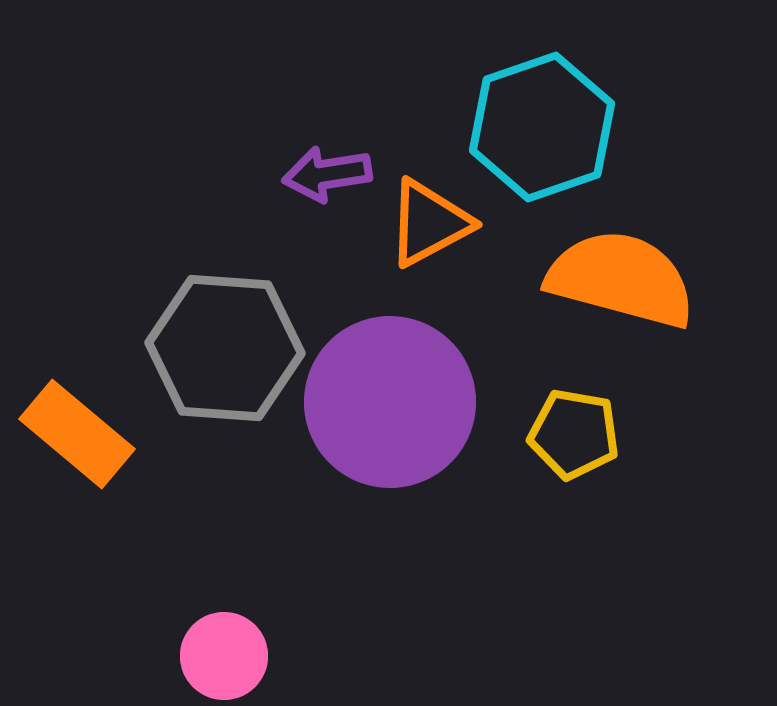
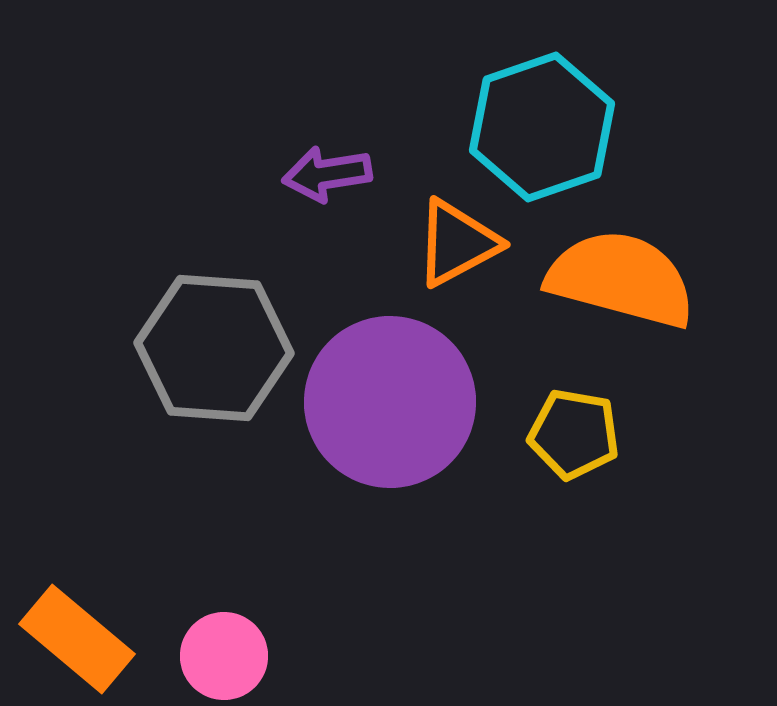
orange triangle: moved 28 px right, 20 px down
gray hexagon: moved 11 px left
orange rectangle: moved 205 px down
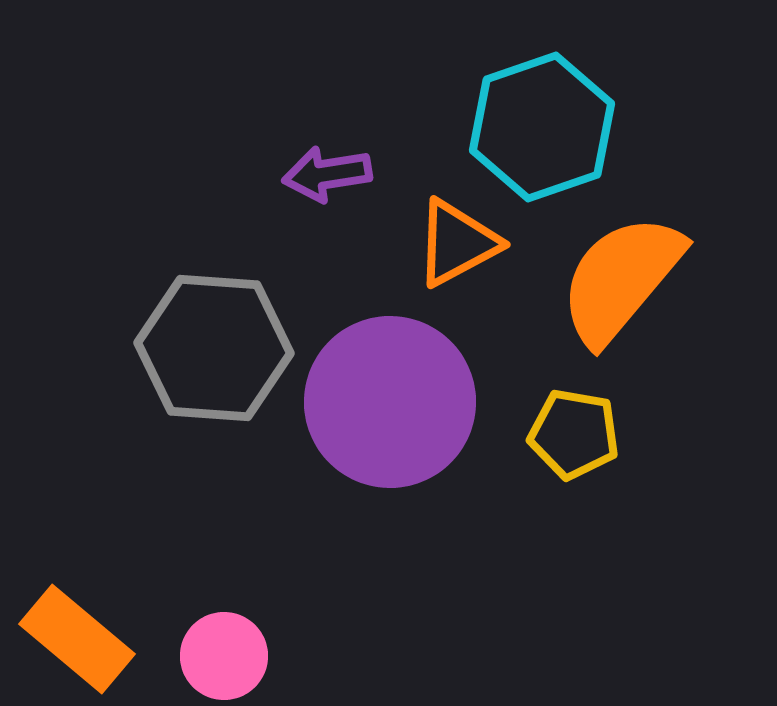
orange semicircle: rotated 65 degrees counterclockwise
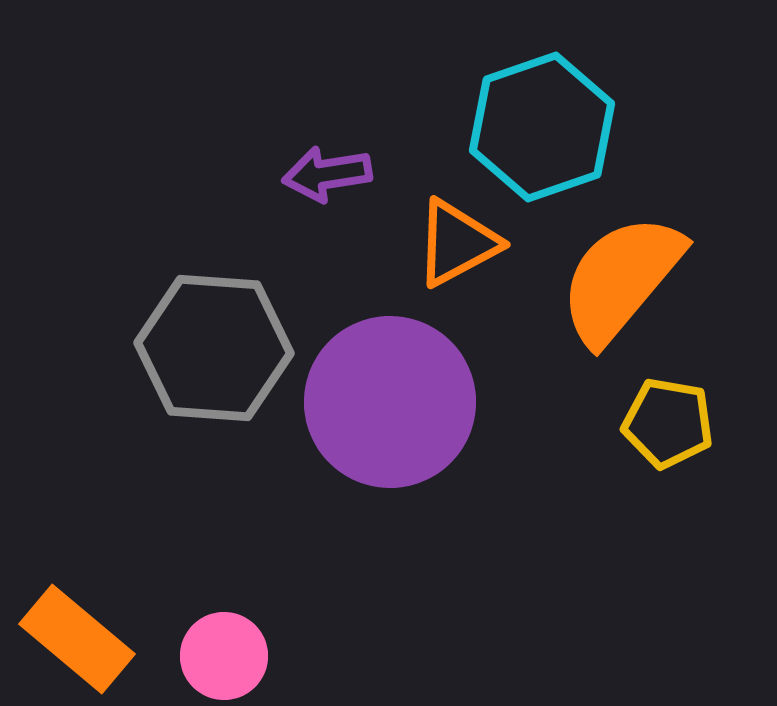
yellow pentagon: moved 94 px right, 11 px up
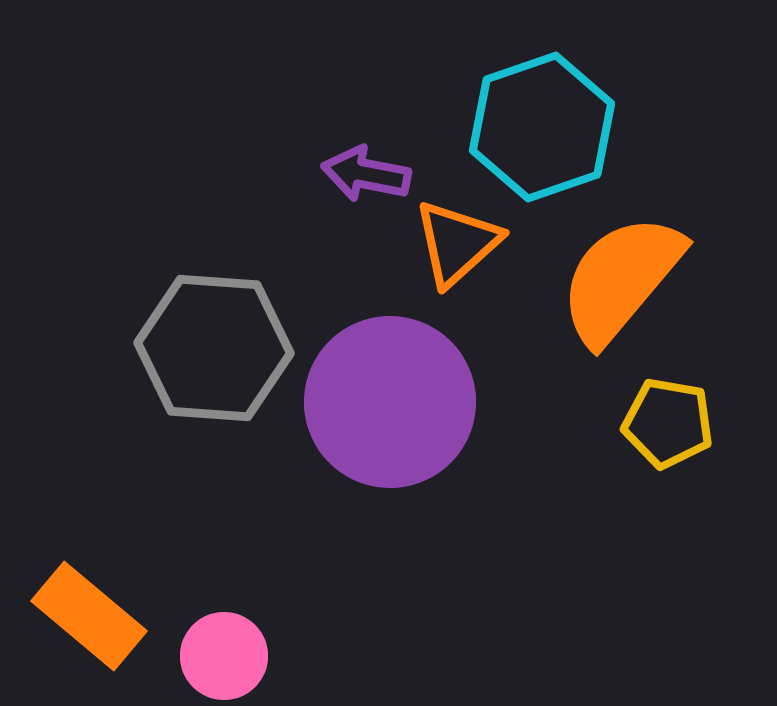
purple arrow: moved 39 px right; rotated 20 degrees clockwise
orange triangle: rotated 14 degrees counterclockwise
orange rectangle: moved 12 px right, 23 px up
